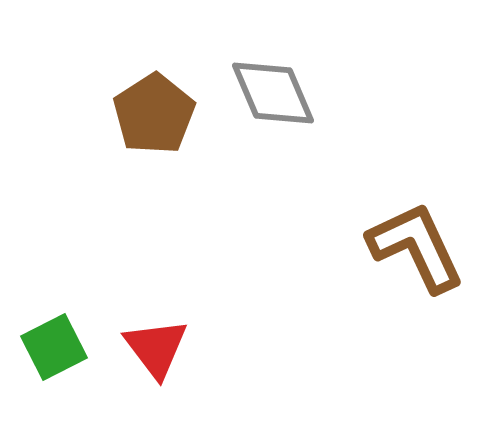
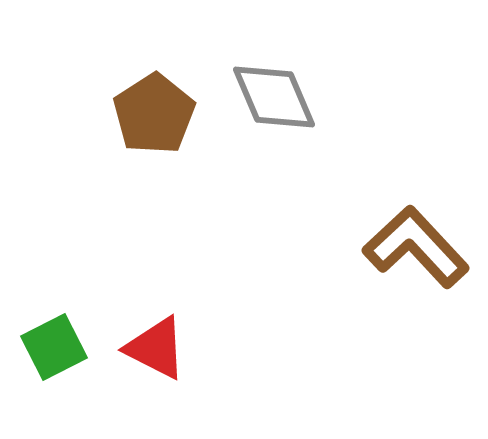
gray diamond: moved 1 px right, 4 px down
brown L-shape: rotated 18 degrees counterclockwise
red triangle: rotated 26 degrees counterclockwise
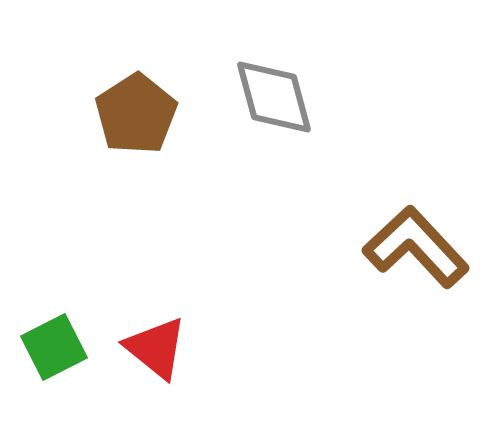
gray diamond: rotated 8 degrees clockwise
brown pentagon: moved 18 px left
red triangle: rotated 12 degrees clockwise
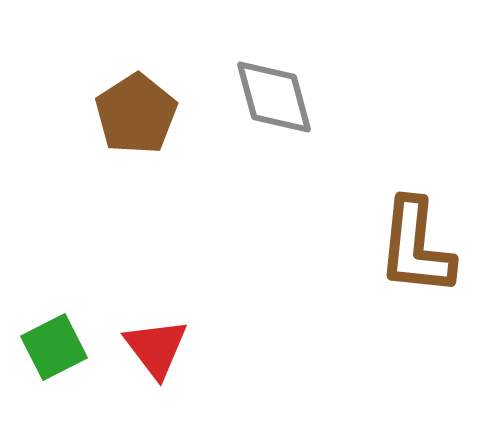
brown L-shape: rotated 131 degrees counterclockwise
red triangle: rotated 14 degrees clockwise
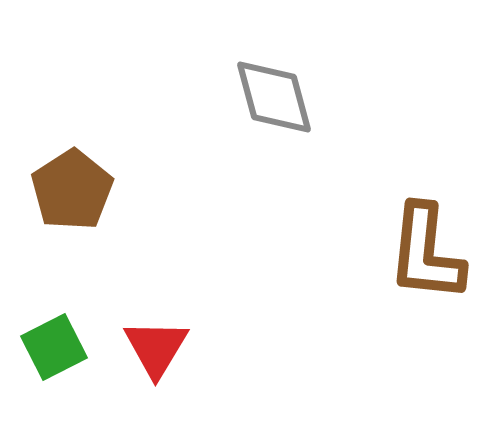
brown pentagon: moved 64 px left, 76 px down
brown L-shape: moved 10 px right, 6 px down
red triangle: rotated 8 degrees clockwise
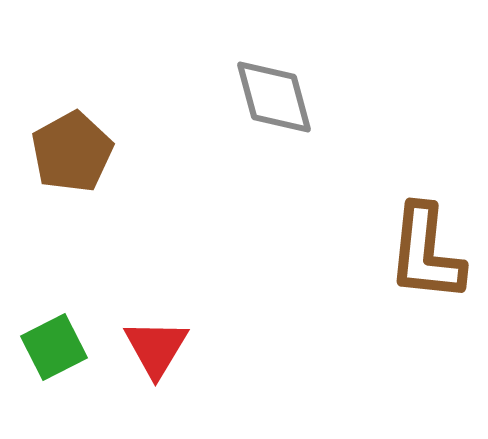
brown pentagon: moved 38 px up; rotated 4 degrees clockwise
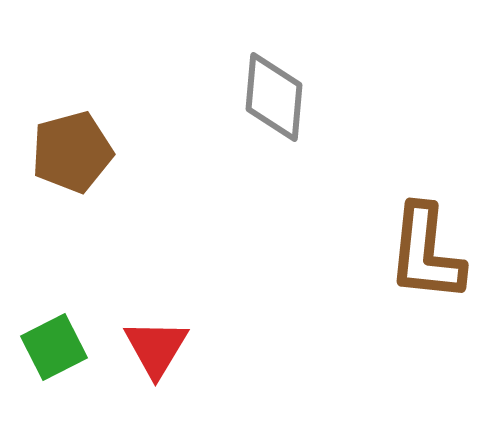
gray diamond: rotated 20 degrees clockwise
brown pentagon: rotated 14 degrees clockwise
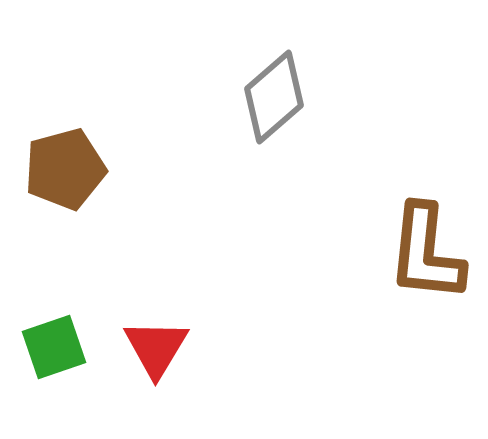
gray diamond: rotated 44 degrees clockwise
brown pentagon: moved 7 px left, 17 px down
green square: rotated 8 degrees clockwise
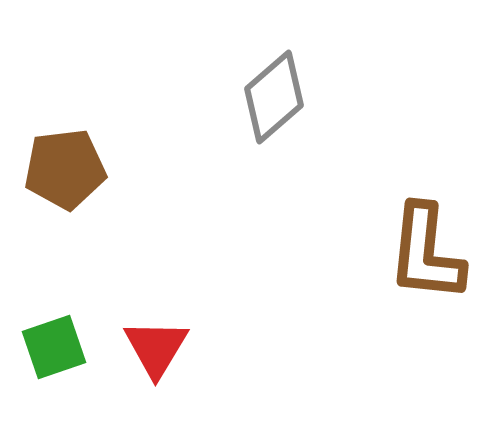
brown pentagon: rotated 8 degrees clockwise
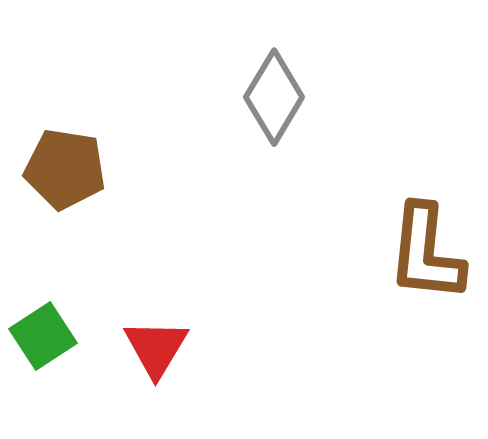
gray diamond: rotated 18 degrees counterclockwise
brown pentagon: rotated 16 degrees clockwise
green square: moved 11 px left, 11 px up; rotated 14 degrees counterclockwise
